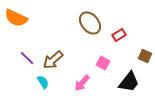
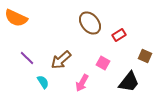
brown arrow: moved 8 px right
pink arrow: rotated 12 degrees counterclockwise
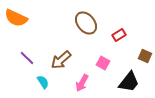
brown ellipse: moved 4 px left
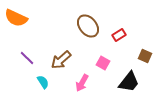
brown ellipse: moved 2 px right, 3 px down
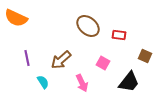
brown ellipse: rotated 10 degrees counterclockwise
red rectangle: rotated 40 degrees clockwise
purple line: rotated 35 degrees clockwise
pink arrow: rotated 54 degrees counterclockwise
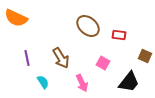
brown arrow: moved 2 px up; rotated 80 degrees counterclockwise
